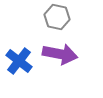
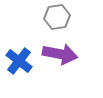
gray hexagon: rotated 20 degrees counterclockwise
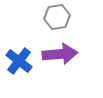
purple arrow: rotated 16 degrees counterclockwise
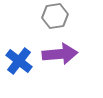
gray hexagon: moved 2 px left, 1 px up
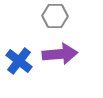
gray hexagon: rotated 10 degrees clockwise
